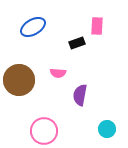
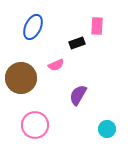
blue ellipse: rotated 35 degrees counterclockwise
pink semicircle: moved 2 px left, 8 px up; rotated 28 degrees counterclockwise
brown circle: moved 2 px right, 2 px up
purple semicircle: moved 2 px left; rotated 20 degrees clockwise
pink circle: moved 9 px left, 6 px up
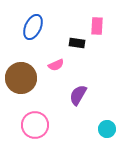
black rectangle: rotated 28 degrees clockwise
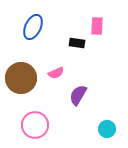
pink semicircle: moved 8 px down
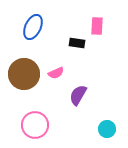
brown circle: moved 3 px right, 4 px up
